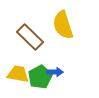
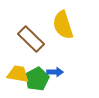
brown rectangle: moved 1 px right, 2 px down
green pentagon: moved 3 px left, 2 px down
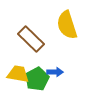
yellow semicircle: moved 4 px right
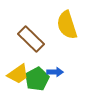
yellow trapezoid: rotated 135 degrees clockwise
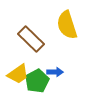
green pentagon: moved 2 px down
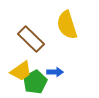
yellow trapezoid: moved 3 px right, 3 px up
green pentagon: moved 2 px left, 1 px down
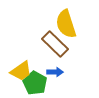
yellow semicircle: moved 1 px left, 1 px up
brown rectangle: moved 24 px right, 5 px down
green pentagon: moved 1 px down; rotated 15 degrees counterclockwise
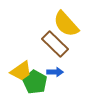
yellow semicircle: rotated 24 degrees counterclockwise
green pentagon: moved 1 px up
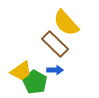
yellow semicircle: moved 1 px up
blue arrow: moved 2 px up
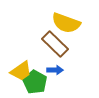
yellow semicircle: rotated 28 degrees counterclockwise
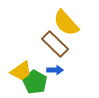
yellow semicircle: rotated 28 degrees clockwise
